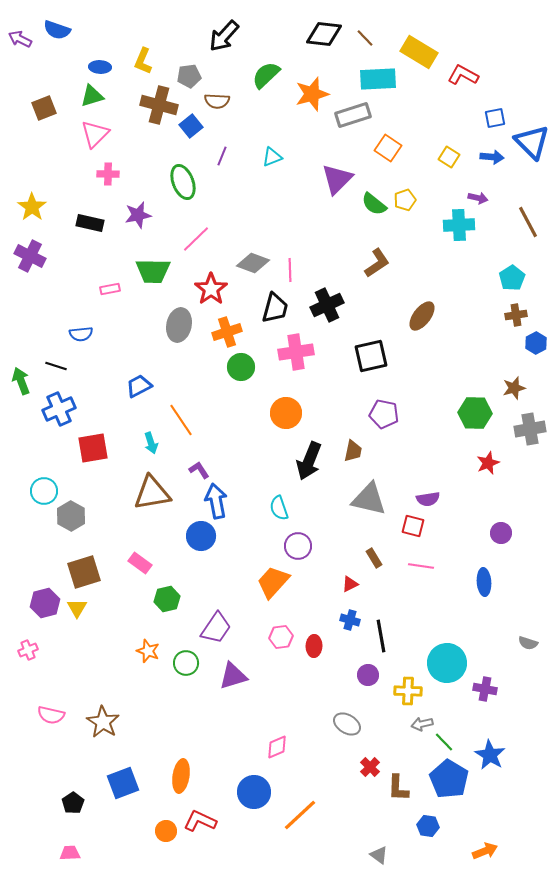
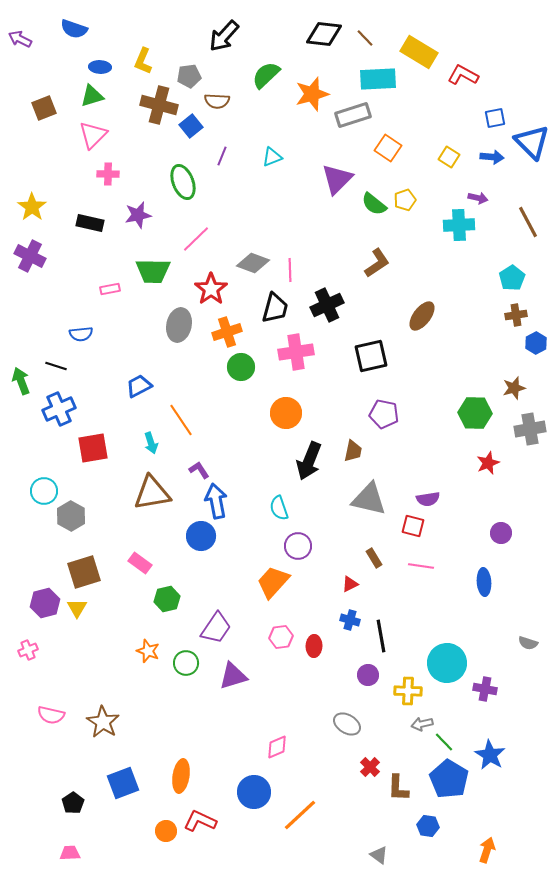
blue semicircle at (57, 30): moved 17 px right, 1 px up
pink triangle at (95, 134): moved 2 px left, 1 px down
orange arrow at (485, 851): moved 2 px right, 1 px up; rotated 50 degrees counterclockwise
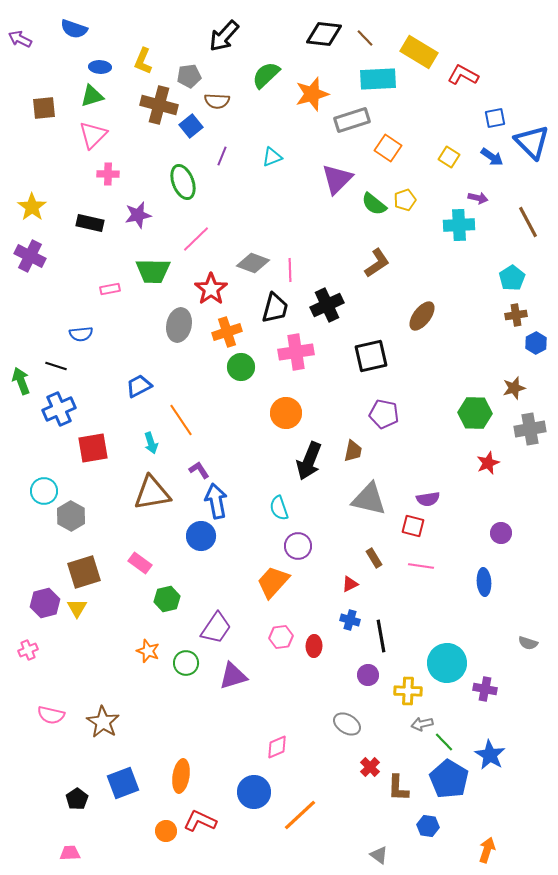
brown square at (44, 108): rotated 15 degrees clockwise
gray rectangle at (353, 115): moved 1 px left, 5 px down
blue arrow at (492, 157): rotated 30 degrees clockwise
black pentagon at (73, 803): moved 4 px right, 4 px up
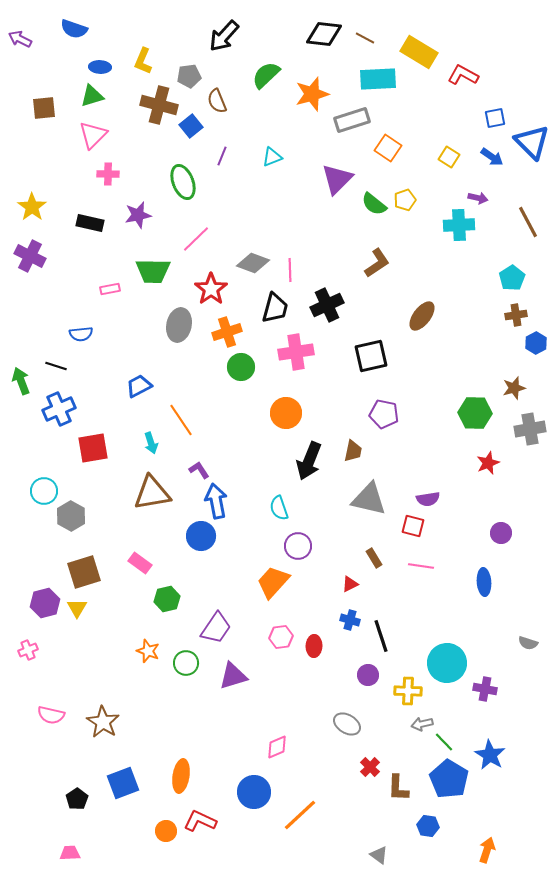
brown line at (365, 38): rotated 18 degrees counterclockwise
brown semicircle at (217, 101): rotated 65 degrees clockwise
black line at (381, 636): rotated 8 degrees counterclockwise
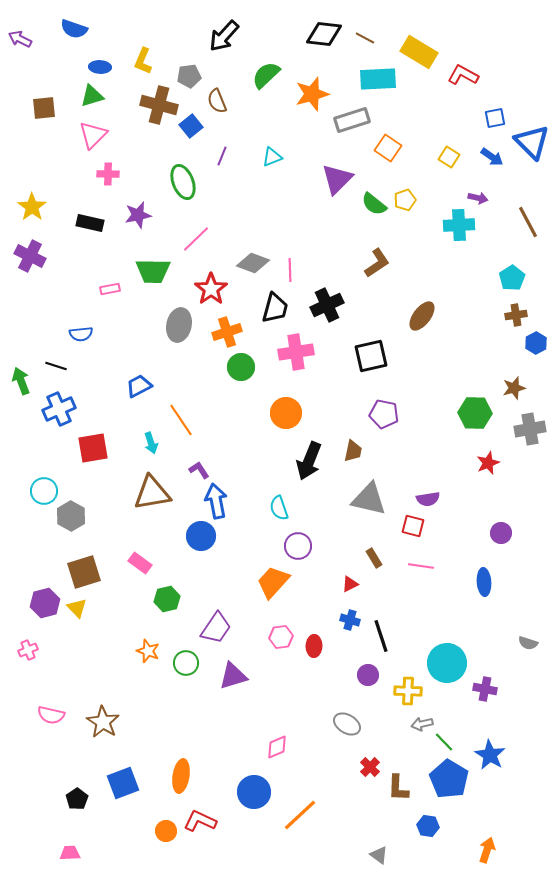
yellow triangle at (77, 608): rotated 15 degrees counterclockwise
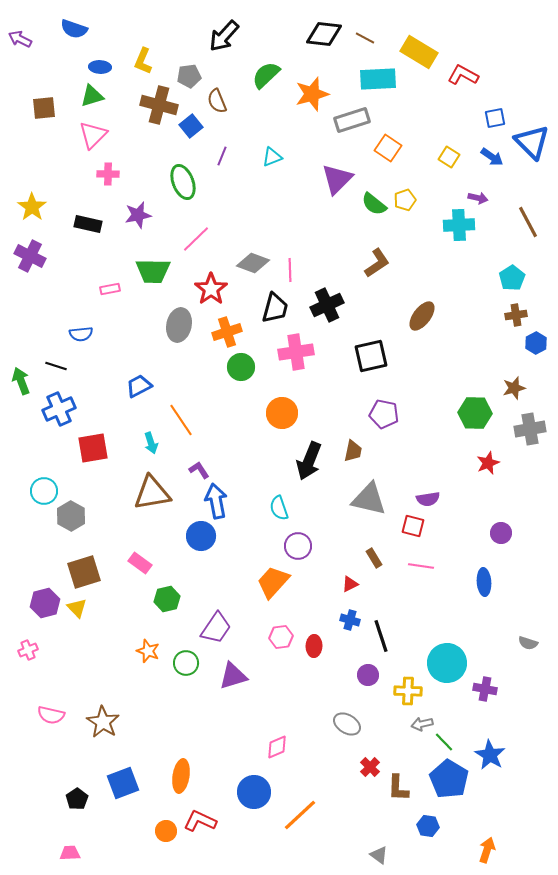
black rectangle at (90, 223): moved 2 px left, 1 px down
orange circle at (286, 413): moved 4 px left
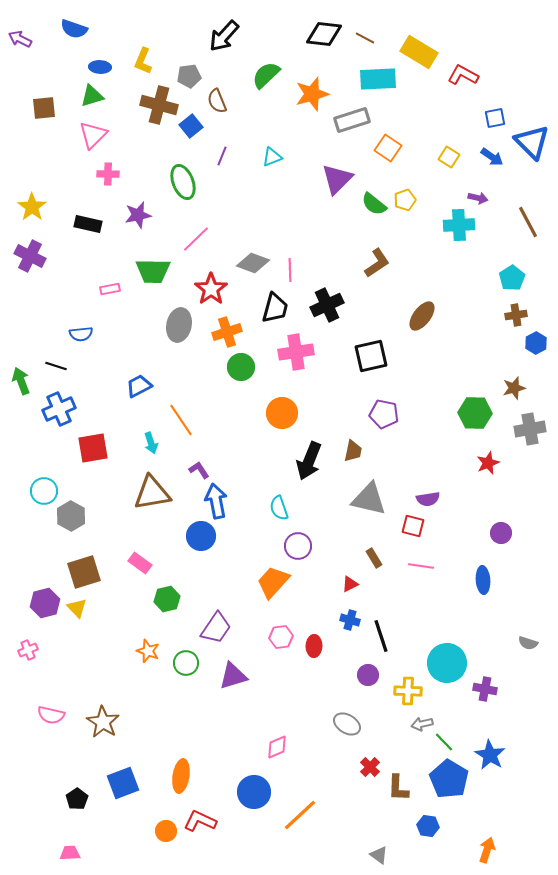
blue ellipse at (484, 582): moved 1 px left, 2 px up
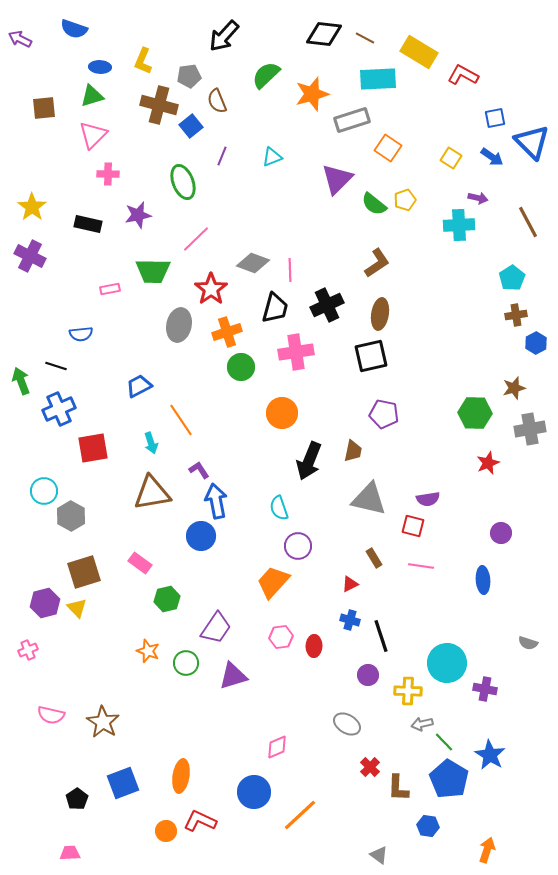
yellow square at (449, 157): moved 2 px right, 1 px down
brown ellipse at (422, 316): moved 42 px left, 2 px up; rotated 28 degrees counterclockwise
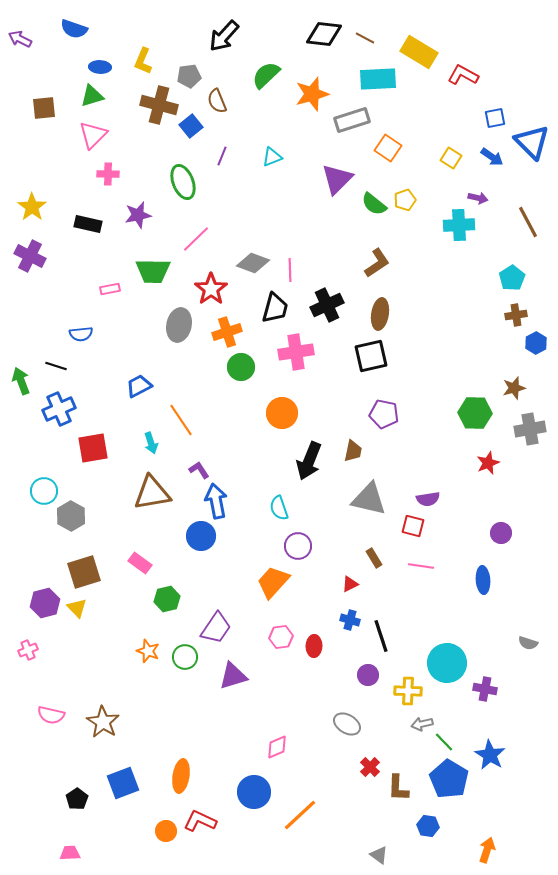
green circle at (186, 663): moved 1 px left, 6 px up
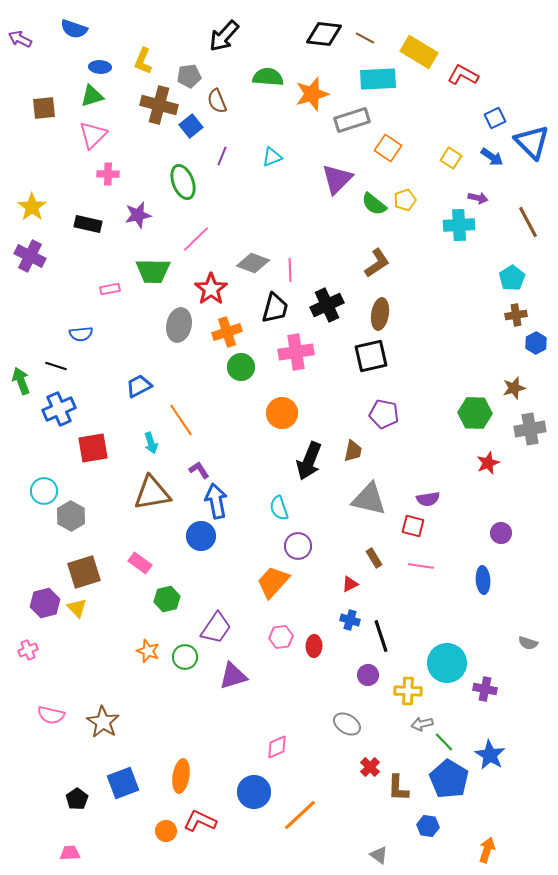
green semicircle at (266, 75): moved 2 px right, 2 px down; rotated 48 degrees clockwise
blue square at (495, 118): rotated 15 degrees counterclockwise
